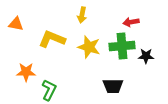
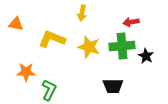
yellow arrow: moved 2 px up
black star: rotated 28 degrees clockwise
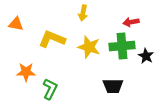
yellow arrow: moved 1 px right
green L-shape: moved 1 px right, 1 px up
